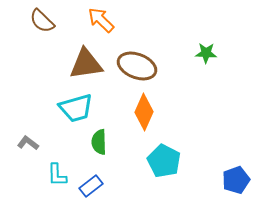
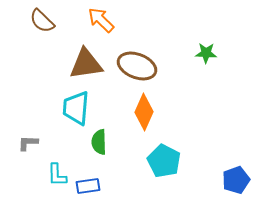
cyan trapezoid: rotated 111 degrees clockwise
gray L-shape: rotated 35 degrees counterclockwise
blue rectangle: moved 3 px left; rotated 30 degrees clockwise
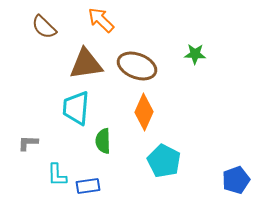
brown semicircle: moved 2 px right, 6 px down
green star: moved 11 px left, 1 px down
green semicircle: moved 4 px right, 1 px up
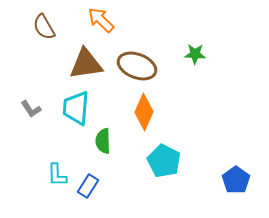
brown semicircle: rotated 16 degrees clockwise
gray L-shape: moved 3 px right, 34 px up; rotated 125 degrees counterclockwise
blue pentagon: rotated 16 degrees counterclockwise
blue rectangle: rotated 50 degrees counterclockwise
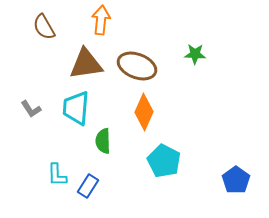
orange arrow: rotated 52 degrees clockwise
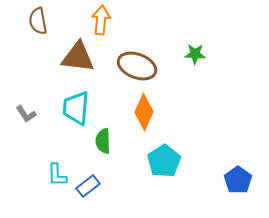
brown semicircle: moved 6 px left, 6 px up; rotated 20 degrees clockwise
brown triangle: moved 8 px left, 7 px up; rotated 15 degrees clockwise
gray L-shape: moved 5 px left, 5 px down
cyan pentagon: rotated 12 degrees clockwise
blue pentagon: moved 2 px right
blue rectangle: rotated 20 degrees clockwise
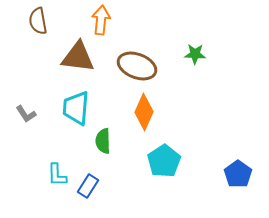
blue pentagon: moved 6 px up
blue rectangle: rotated 20 degrees counterclockwise
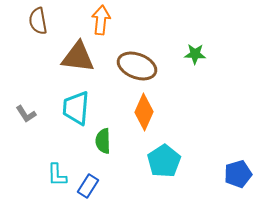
blue pentagon: rotated 20 degrees clockwise
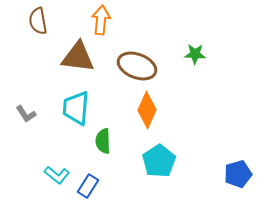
orange diamond: moved 3 px right, 2 px up
cyan pentagon: moved 5 px left
cyan L-shape: rotated 50 degrees counterclockwise
